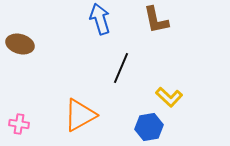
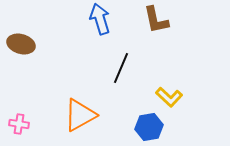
brown ellipse: moved 1 px right
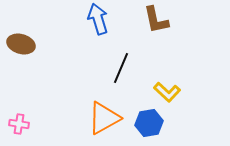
blue arrow: moved 2 px left
yellow L-shape: moved 2 px left, 5 px up
orange triangle: moved 24 px right, 3 px down
blue hexagon: moved 4 px up
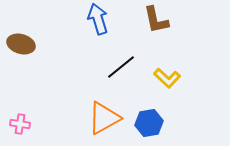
black line: moved 1 px up; rotated 28 degrees clockwise
yellow L-shape: moved 14 px up
pink cross: moved 1 px right
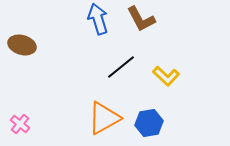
brown L-shape: moved 15 px left, 1 px up; rotated 16 degrees counterclockwise
brown ellipse: moved 1 px right, 1 px down
yellow L-shape: moved 1 px left, 2 px up
pink cross: rotated 30 degrees clockwise
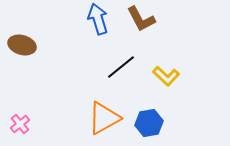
pink cross: rotated 12 degrees clockwise
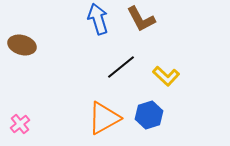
blue hexagon: moved 8 px up; rotated 8 degrees counterclockwise
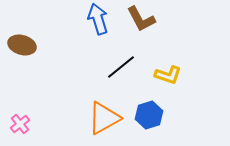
yellow L-shape: moved 2 px right, 1 px up; rotated 24 degrees counterclockwise
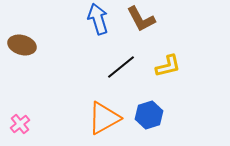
yellow L-shape: moved 9 px up; rotated 32 degrees counterclockwise
